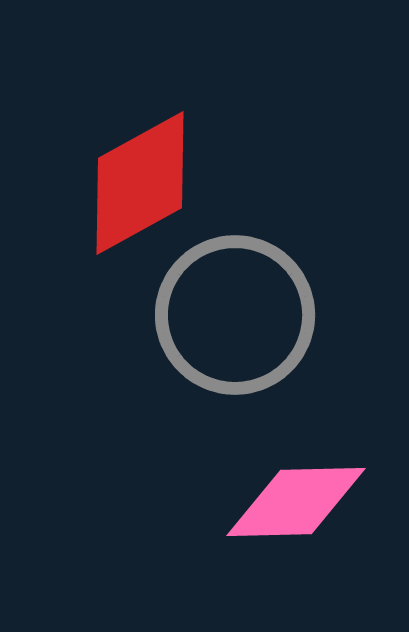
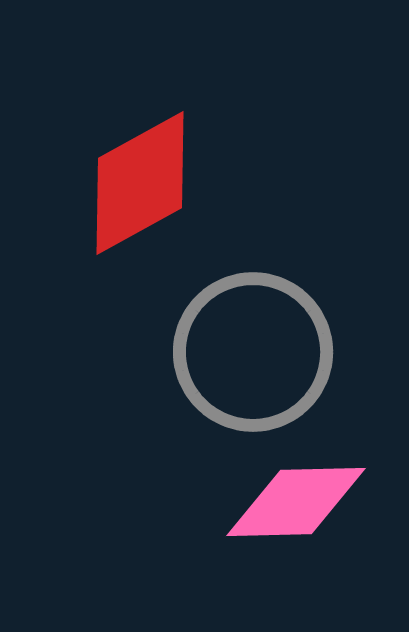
gray circle: moved 18 px right, 37 px down
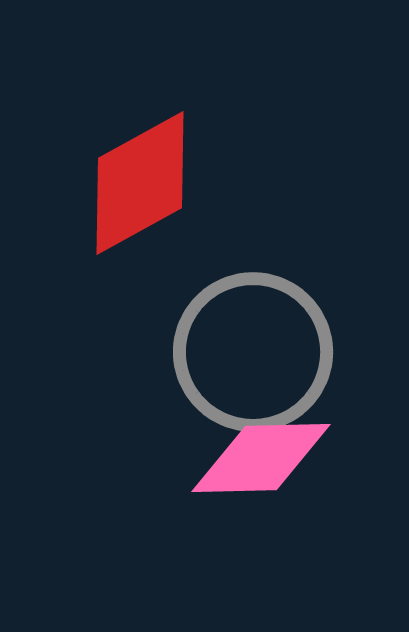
pink diamond: moved 35 px left, 44 px up
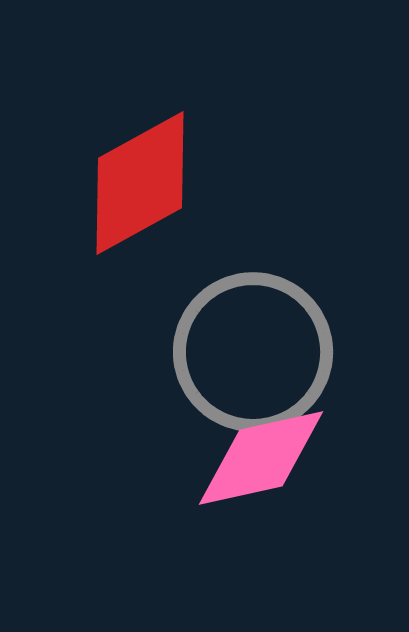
pink diamond: rotated 11 degrees counterclockwise
